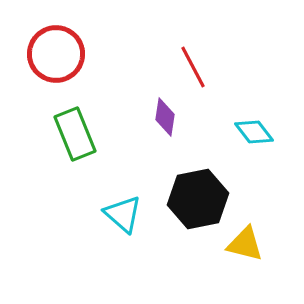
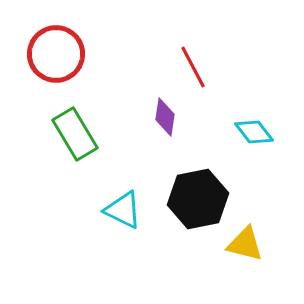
green rectangle: rotated 9 degrees counterclockwise
cyan triangle: moved 4 px up; rotated 15 degrees counterclockwise
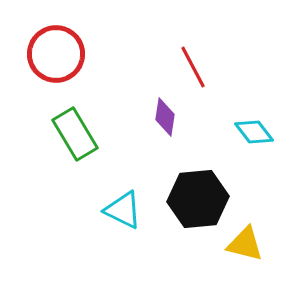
black hexagon: rotated 6 degrees clockwise
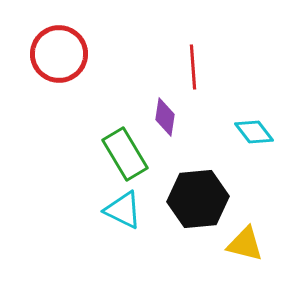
red circle: moved 3 px right
red line: rotated 24 degrees clockwise
green rectangle: moved 50 px right, 20 px down
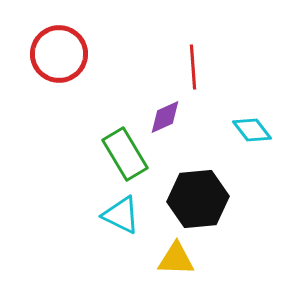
purple diamond: rotated 57 degrees clockwise
cyan diamond: moved 2 px left, 2 px up
cyan triangle: moved 2 px left, 5 px down
yellow triangle: moved 69 px left, 15 px down; rotated 12 degrees counterclockwise
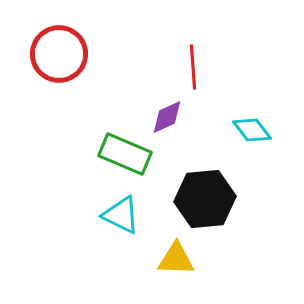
purple diamond: moved 2 px right
green rectangle: rotated 36 degrees counterclockwise
black hexagon: moved 7 px right
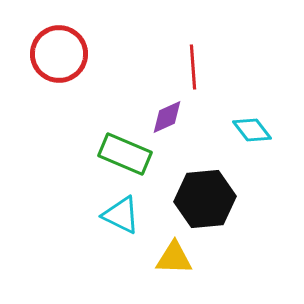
yellow triangle: moved 2 px left, 1 px up
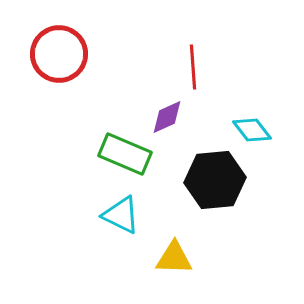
black hexagon: moved 10 px right, 19 px up
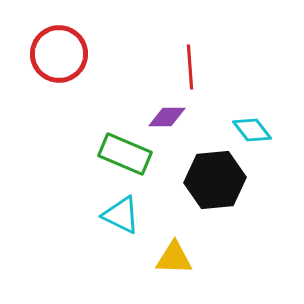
red line: moved 3 px left
purple diamond: rotated 24 degrees clockwise
